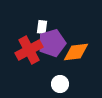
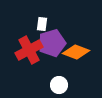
white rectangle: moved 3 px up
orange diamond: rotated 28 degrees clockwise
white circle: moved 1 px left, 1 px down
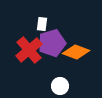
red cross: rotated 12 degrees counterclockwise
white circle: moved 1 px right, 1 px down
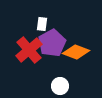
purple pentagon: rotated 12 degrees counterclockwise
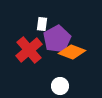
purple pentagon: moved 5 px right, 4 px up
orange diamond: moved 4 px left
